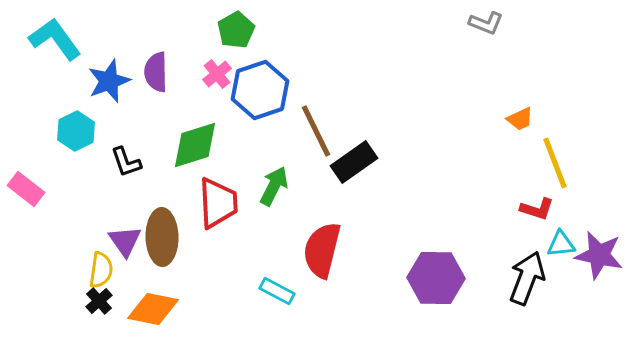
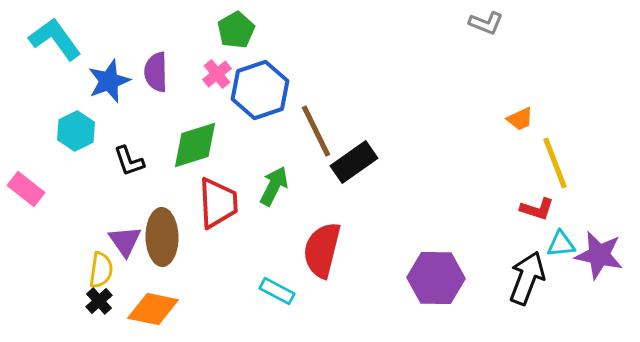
black L-shape: moved 3 px right, 1 px up
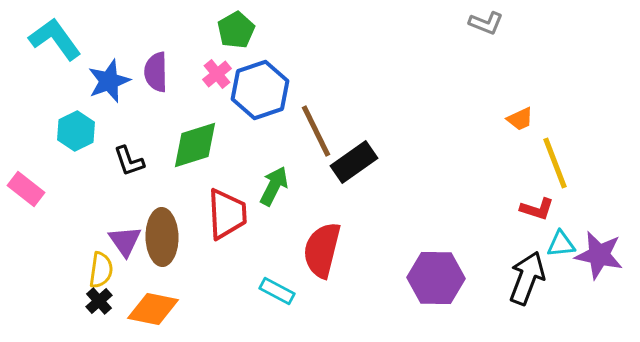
red trapezoid: moved 9 px right, 11 px down
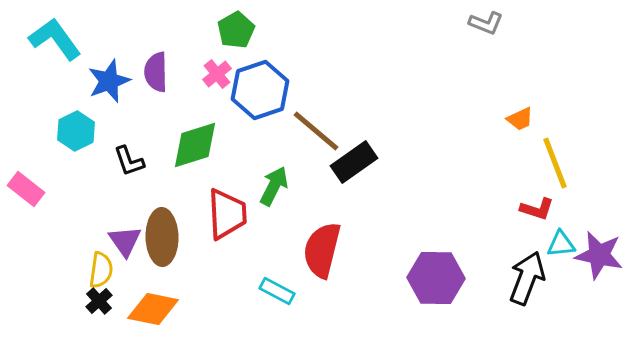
brown line: rotated 24 degrees counterclockwise
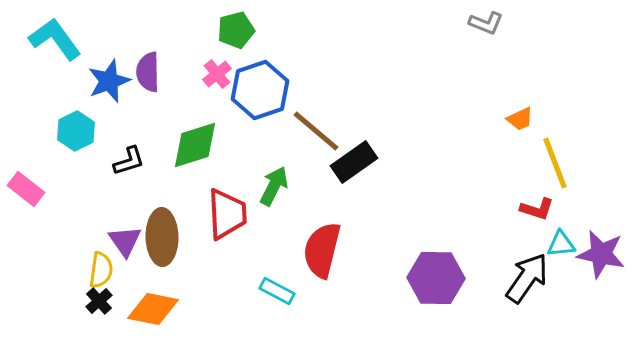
green pentagon: rotated 15 degrees clockwise
purple semicircle: moved 8 px left
black L-shape: rotated 88 degrees counterclockwise
purple star: moved 2 px right, 1 px up
black arrow: rotated 14 degrees clockwise
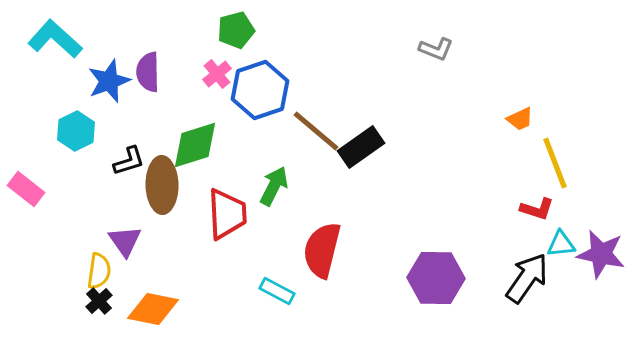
gray L-shape: moved 50 px left, 26 px down
cyan L-shape: rotated 12 degrees counterclockwise
black rectangle: moved 7 px right, 15 px up
brown ellipse: moved 52 px up
yellow semicircle: moved 2 px left, 1 px down
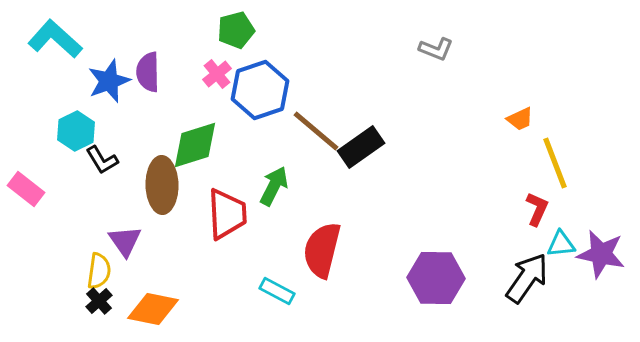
black L-shape: moved 27 px left, 1 px up; rotated 76 degrees clockwise
red L-shape: rotated 84 degrees counterclockwise
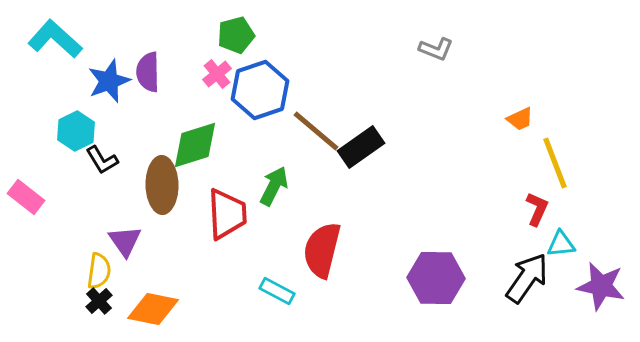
green pentagon: moved 5 px down
pink rectangle: moved 8 px down
purple star: moved 32 px down
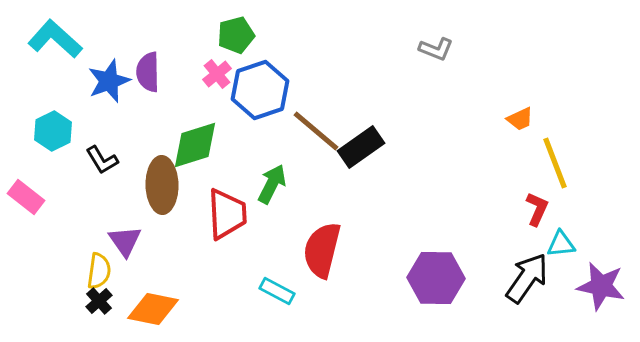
cyan hexagon: moved 23 px left
green arrow: moved 2 px left, 2 px up
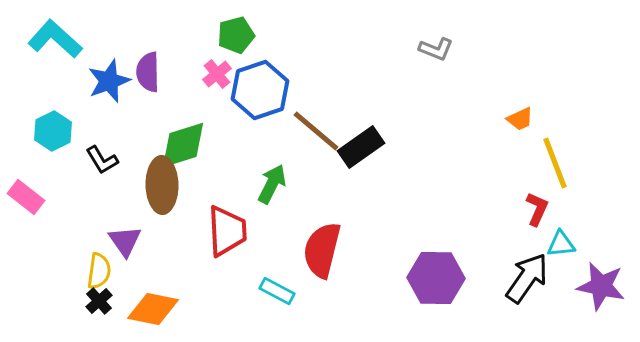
green diamond: moved 12 px left
red trapezoid: moved 17 px down
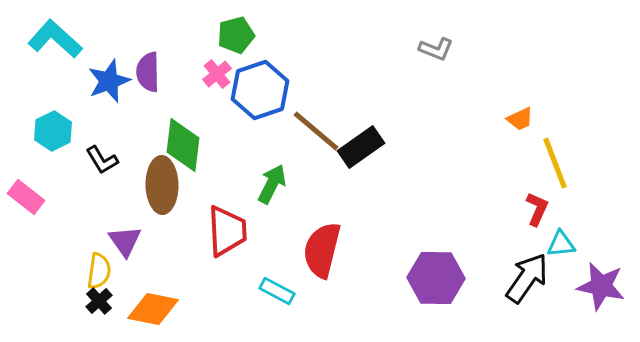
green diamond: rotated 66 degrees counterclockwise
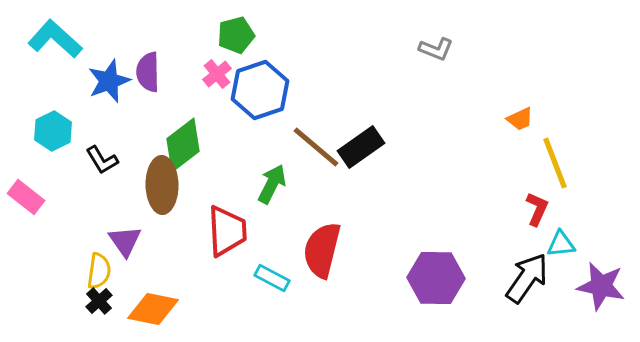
brown line: moved 16 px down
green diamond: rotated 46 degrees clockwise
cyan rectangle: moved 5 px left, 13 px up
